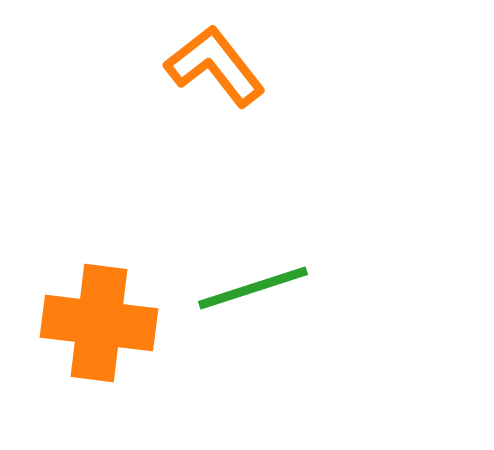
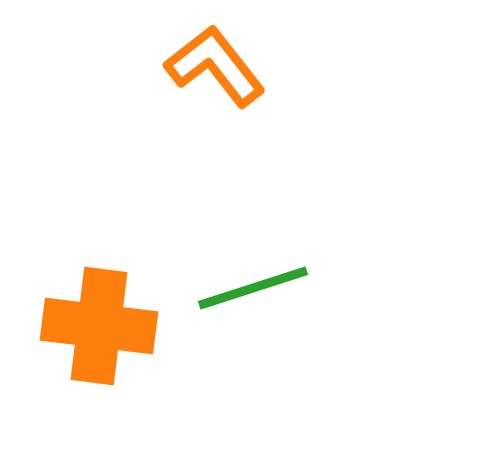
orange cross: moved 3 px down
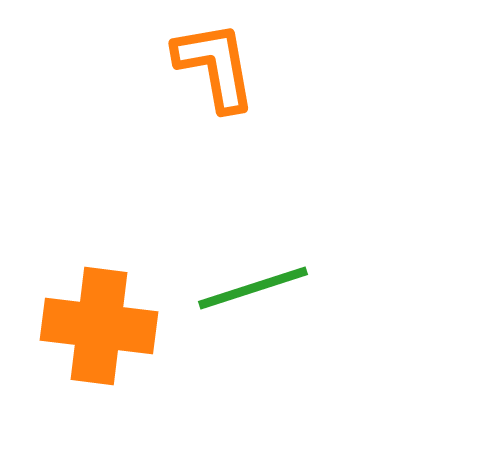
orange L-shape: rotated 28 degrees clockwise
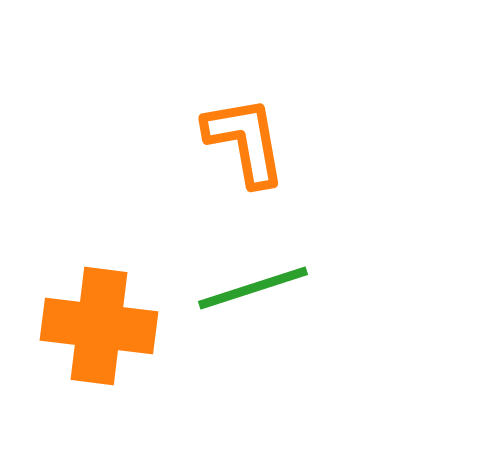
orange L-shape: moved 30 px right, 75 px down
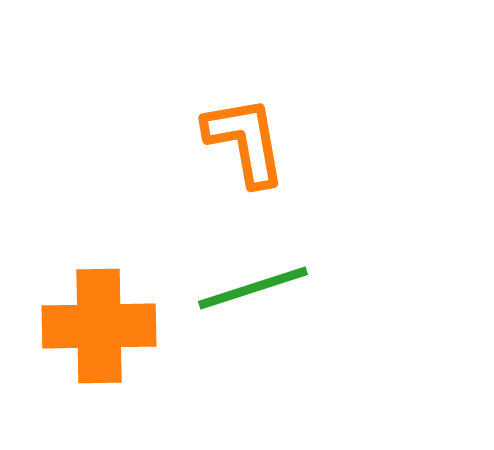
orange cross: rotated 8 degrees counterclockwise
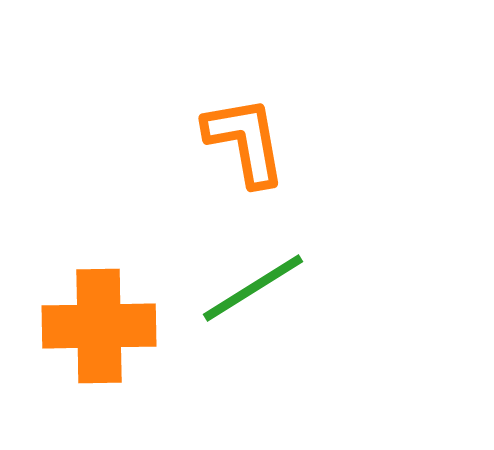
green line: rotated 14 degrees counterclockwise
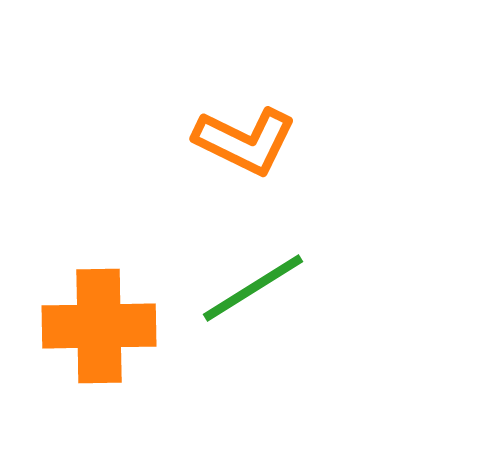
orange L-shape: rotated 126 degrees clockwise
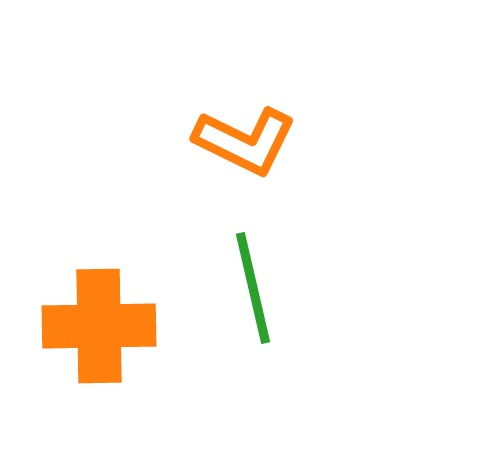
green line: rotated 71 degrees counterclockwise
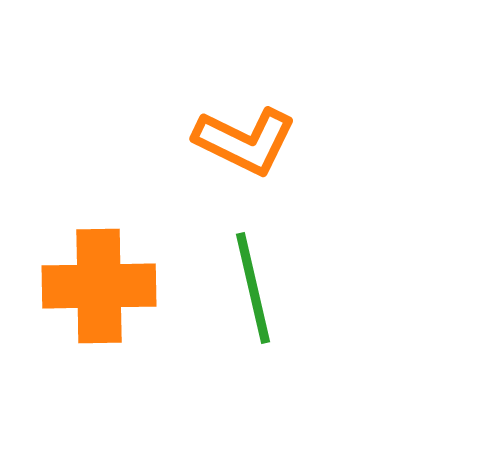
orange cross: moved 40 px up
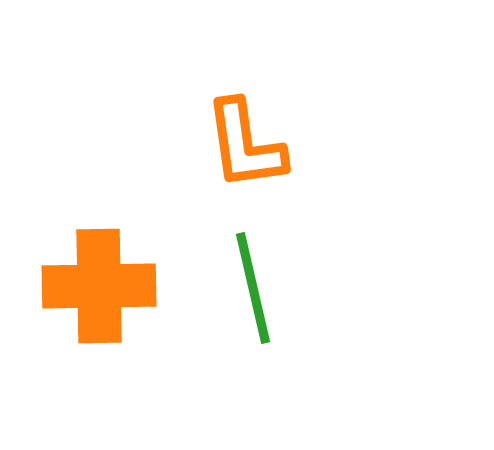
orange L-shape: moved 4 px down; rotated 56 degrees clockwise
